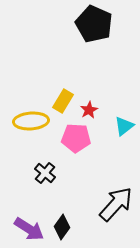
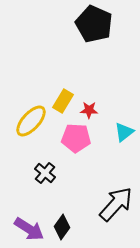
red star: rotated 30 degrees clockwise
yellow ellipse: rotated 44 degrees counterclockwise
cyan triangle: moved 6 px down
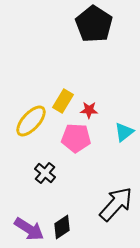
black pentagon: rotated 9 degrees clockwise
black diamond: rotated 20 degrees clockwise
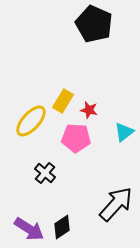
black pentagon: rotated 9 degrees counterclockwise
red star: rotated 12 degrees clockwise
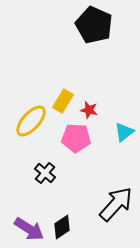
black pentagon: moved 1 px down
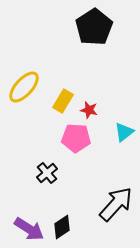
black pentagon: moved 2 px down; rotated 15 degrees clockwise
yellow ellipse: moved 7 px left, 34 px up
black cross: moved 2 px right; rotated 10 degrees clockwise
